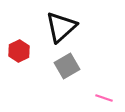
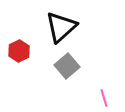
gray square: rotated 10 degrees counterclockwise
pink line: rotated 54 degrees clockwise
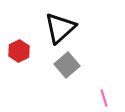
black triangle: moved 1 px left, 1 px down
gray square: moved 1 px up
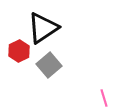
black triangle: moved 17 px left; rotated 8 degrees clockwise
gray square: moved 18 px left
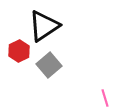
black triangle: moved 1 px right, 2 px up
pink line: moved 1 px right
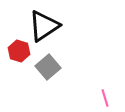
red hexagon: rotated 15 degrees counterclockwise
gray square: moved 1 px left, 2 px down
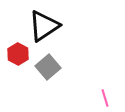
red hexagon: moved 1 px left, 3 px down; rotated 10 degrees clockwise
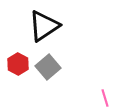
red hexagon: moved 10 px down
